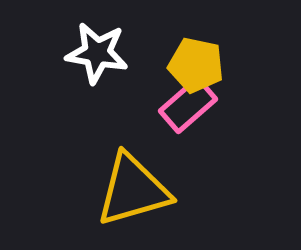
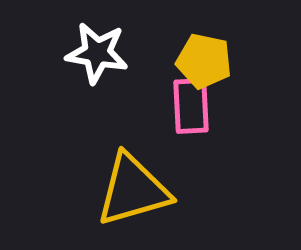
yellow pentagon: moved 8 px right, 4 px up
pink rectangle: moved 3 px right, 1 px down; rotated 52 degrees counterclockwise
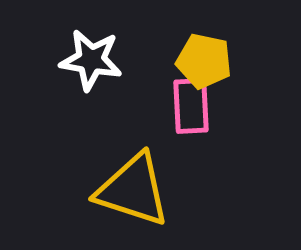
white star: moved 6 px left, 7 px down
yellow triangle: rotated 34 degrees clockwise
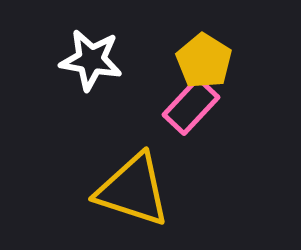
yellow pentagon: rotated 20 degrees clockwise
pink rectangle: rotated 46 degrees clockwise
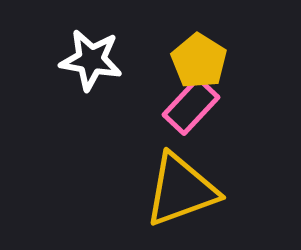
yellow pentagon: moved 5 px left
yellow triangle: moved 48 px right; rotated 38 degrees counterclockwise
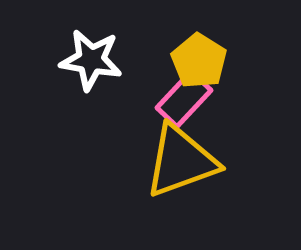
pink rectangle: moved 7 px left, 7 px up
yellow triangle: moved 29 px up
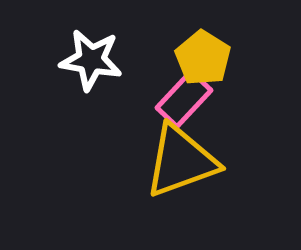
yellow pentagon: moved 4 px right, 3 px up
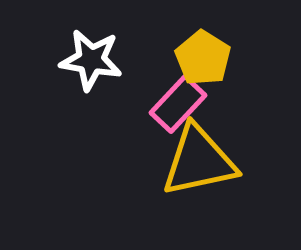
pink rectangle: moved 6 px left, 5 px down
yellow triangle: moved 18 px right; rotated 8 degrees clockwise
